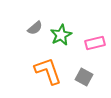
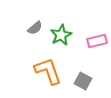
pink rectangle: moved 2 px right, 2 px up
gray square: moved 1 px left, 4 px down
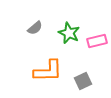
green star: moved 8 px right, 2 px up; rotated 20 degrees counterclockwise
orange L-shape: rotated 108 degrees clockwise
gray square: rotated 36 degrees clockwise
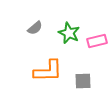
gray square: rotated 24 degrees clockwise
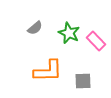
pink rectangle: moved 1 px left; rotated 60 degrees clockwise
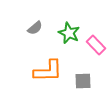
pink rectangle: moved 4 px down
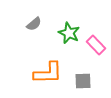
gray semicircle: moved 1 px left, 4 px up
orange L-shape: moved 2 px down
